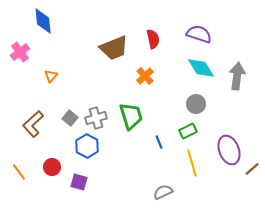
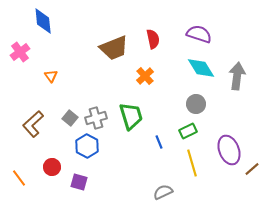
orange triangle: rotated 16 degrees counterclockwise
orange line: moved 6 px down
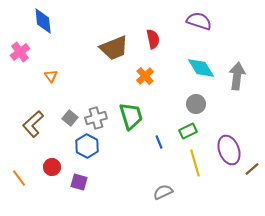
purple semicircle: moved 13 px up
yellow line: moved 3 px right
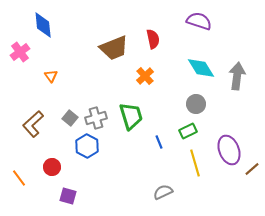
blue diamond: moved 4 px down
purple square: moved 11 px left, 14 px down
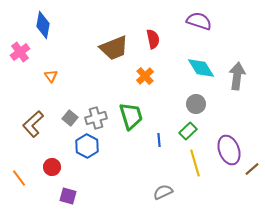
blue diamond: rotated 16 degrees clockwise
green rectangle: rotated 18 degrees counterclockwise
blue line: moved 2 px up; rotated 16 degrees clockwise
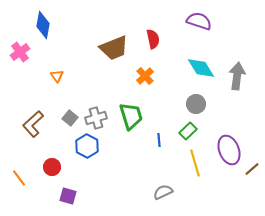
orange triangle: moved 6 px right
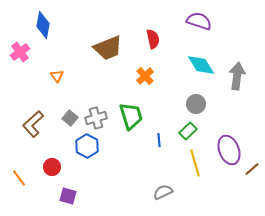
brown trapezoid: moved 6 px left
cyan diamond: moved 3 px up
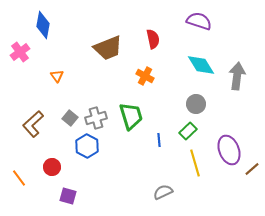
orange cross: rotated 18 degrees counterclockwise
